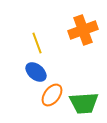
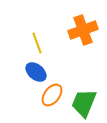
green trapezoid: rotated 116 degrees clockwise
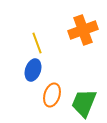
blue ellipse: moved 3 px left, 2 px up; rotated 70 degrees clockwise
orange ellipse: rotated 20 degrees counterclockwise
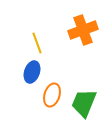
blue ellipse: moved 1 px left, 2 px down
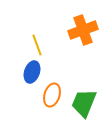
yellow line: moved 2 px down
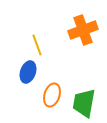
blue ellipse: moved 4 px left
green trapezoid: rotated 12 degrees counterclockwise
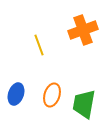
yellow line: moved 2 px right
blue ellipse: moved 12 px left, 22 px down
green trapezoid: moved 1 px down
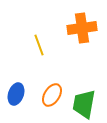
orange cross: moved 1 px left, 2 px up; rotated 12 degrees clockwise
orange ellipse: rotated 15 degrees clockwise
